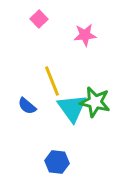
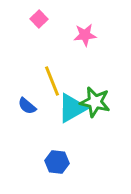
cyan triangle: rotated 36 degrees clockwise
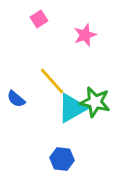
pink square: rotated 12 degrees clockwise
pink star: rotated 15 degrees counterclockwise
yellow line: rotated 20 degrees counterclockwise
blue semicircle: moved 11 px left, 7 px up
blue hexagon: moved 5 px right, 3 px up
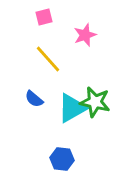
pink square: moved 5 px right, 2 px up; rotated 18 degrees clockwise
yellow line: moved 4 px left, 22 px up
blue semicircle: moved 18 px right
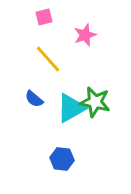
cyan triangle: moved 1 px left
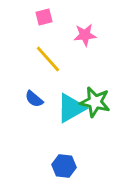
pink star: rotated 15 degrees clockwise
blue hexagon: moved 2 px right, 7 px down
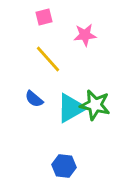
green star: moved 3 px down
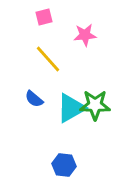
green star: rotated 12 degrees counterclockwise
blue hexagon: moved 1 px up
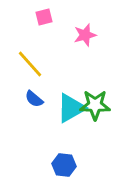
pink star: rotated 10 degrees counterclockwise
yellow line: moved 18 px left, 5 px down
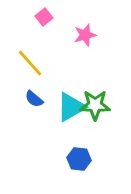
pink square: rotated 24 degrees counterclockwise
yellow line: moved 1 px up
cyan triangle: moved 1 px up
blue hexagon: moved 15 px right, 6 px up
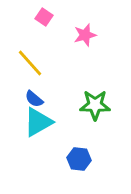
pink square: rotated 18 degrees counterclockwise
cyan triangle: moved 33 px left, 15 px down
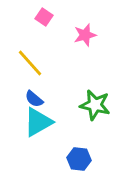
green star: rotated 12 degrees clockwise
